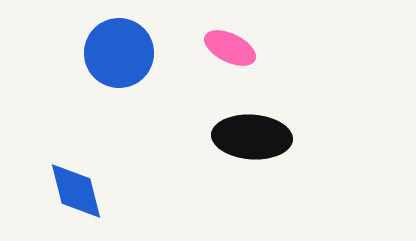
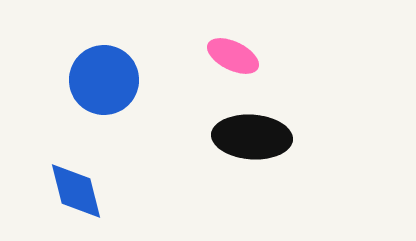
pink ellipse: moved 3 px right, 8 px down
blue circle: moved 15 px left, 27 px down
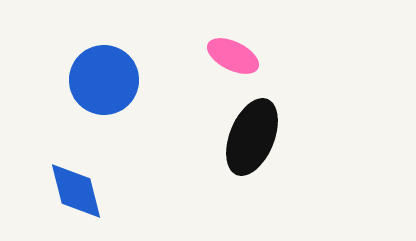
black ellipse: rotated 72 degrees counterclockwise
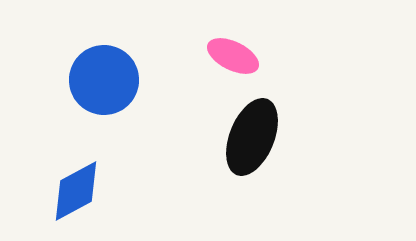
blue diamond: rotated 76 degrees clockwise
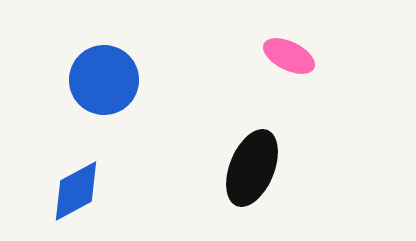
pink ellipse: moved 56 px right
black ellipse: moved 31 px down
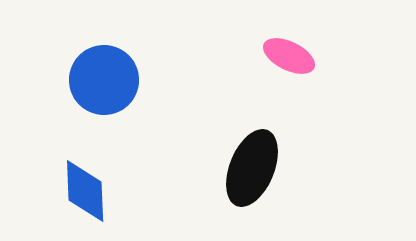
blue diamond: moved 9 px right; rotated 64 degrees counterclockwise
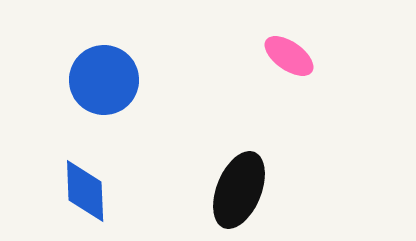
pink ellipse: rotated 9 degrees clockwise
black ellipse: moved 13 px left, 22 px down
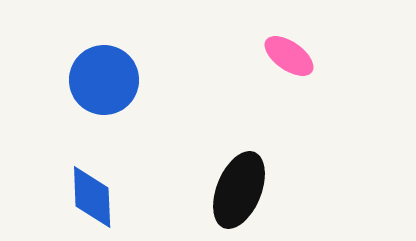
blue diamond: moved 7 px right, 6 px down
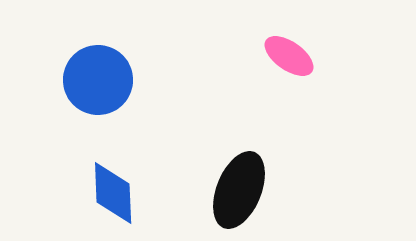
blue circle: moved 6 px left
blue diamond: moved 21 px right, 4 px up
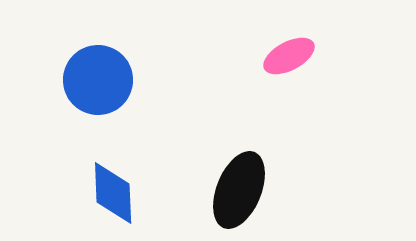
pink ellipse: rotated 63 degrees counterclockwise
